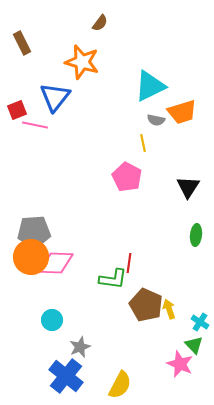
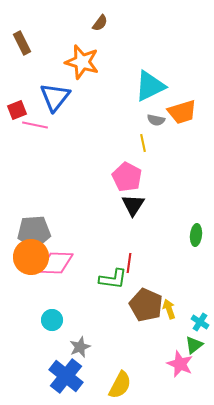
black triangle: moved 55 px left, 18 px down
green triangle: rotated 36 degrees clockwise
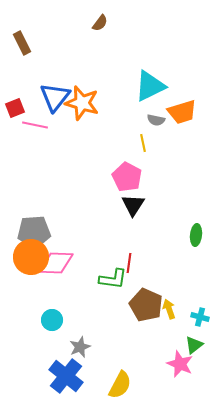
orange star: moved 41 px down
red square: moved 2 px left, 2 px up
cyan cross: moved 5 px up; rotated 18 degrees counterclockwise
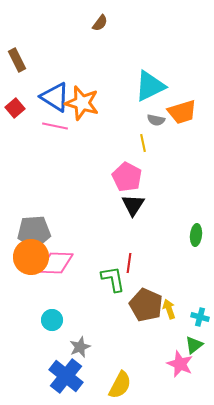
brown rectangle: moved 5 px left, 17 px down
blue triangle: rotated 36 degrees counterclockwise
red square: rotated 18 degrees counterclockwise
pink line: moved 20 px right, 1 px down
green L-shape: rotated 108 degrees counterclockwise
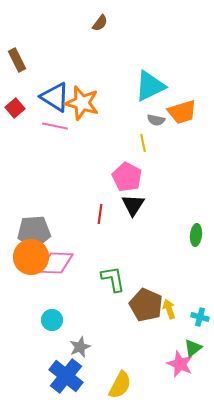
red line: moved 29 px left, 49 px up
green triangle: moved 1 px left, 3 px down
